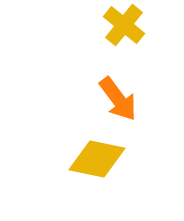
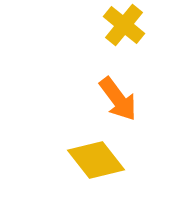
yellow diamond: moved 1 px left, 1 px down; rotated 40 degrees clockwise
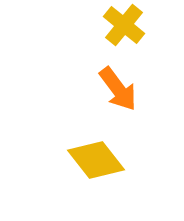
orange arrow: moved 10 px up
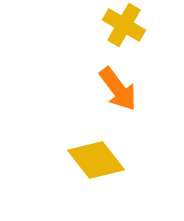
yellow cross: rotated 9 degrees counterclockwise
